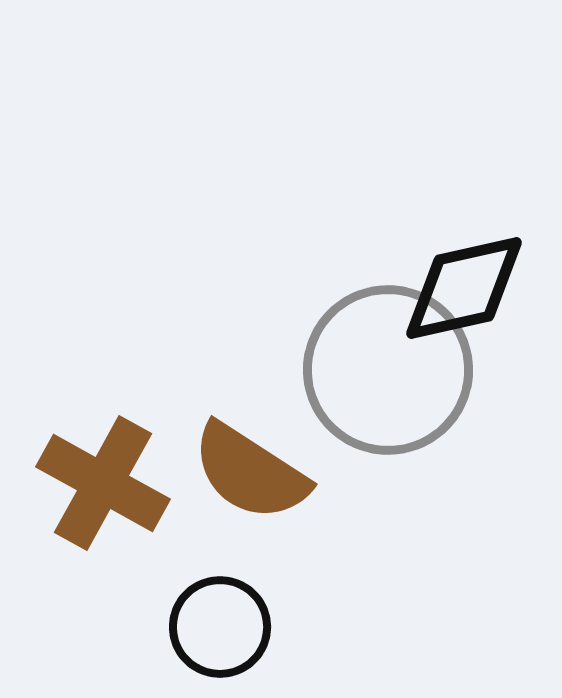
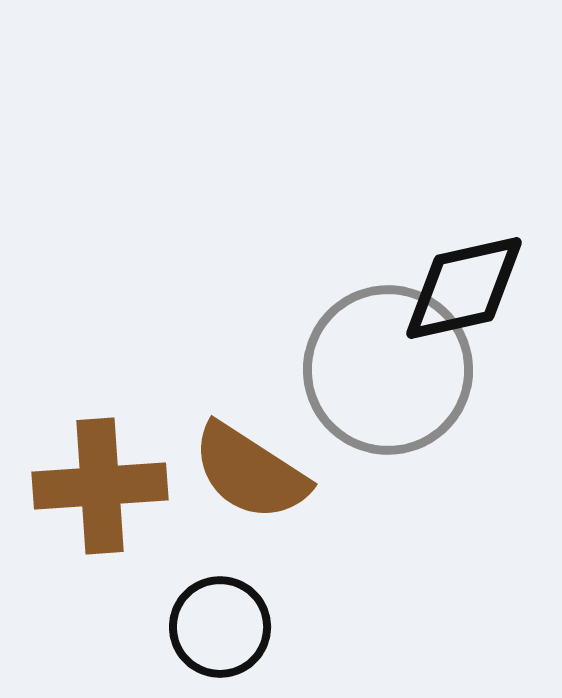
brown cross: moved 3 px left, 3 px down; rotated 33 degrees counterclockwise
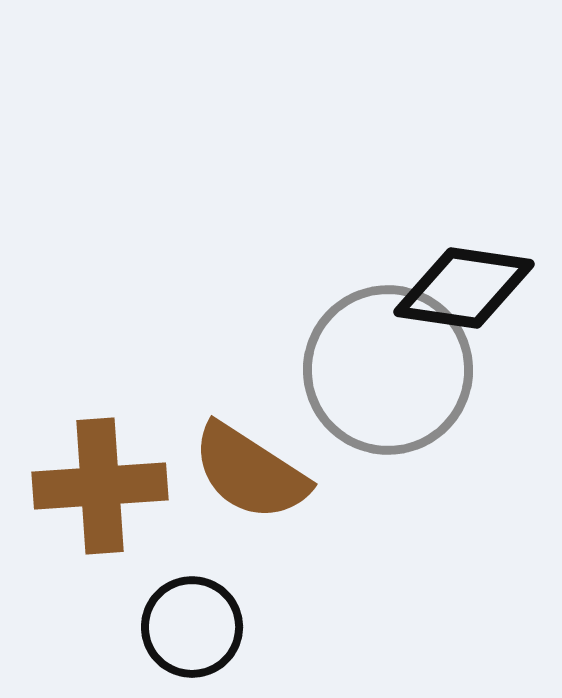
black diamond: rotated 21 degrees clockwise
black circle: moved 28 px left
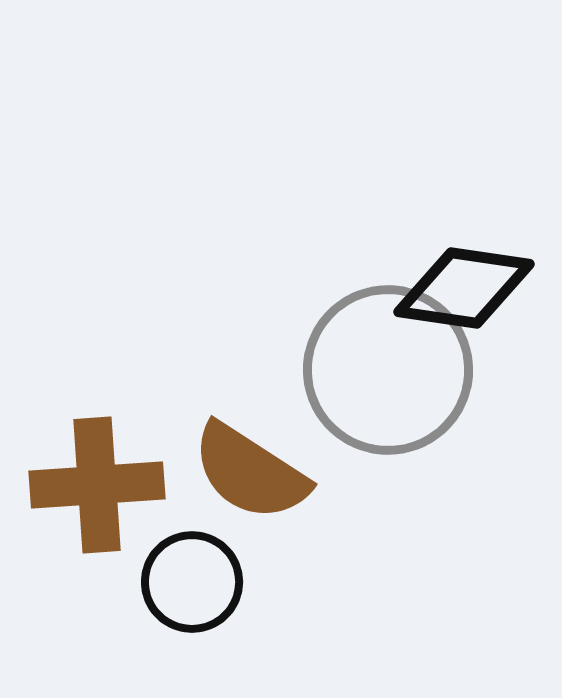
brown cross: moved 3 px left, 1 px up
black circle: moved 45 px up
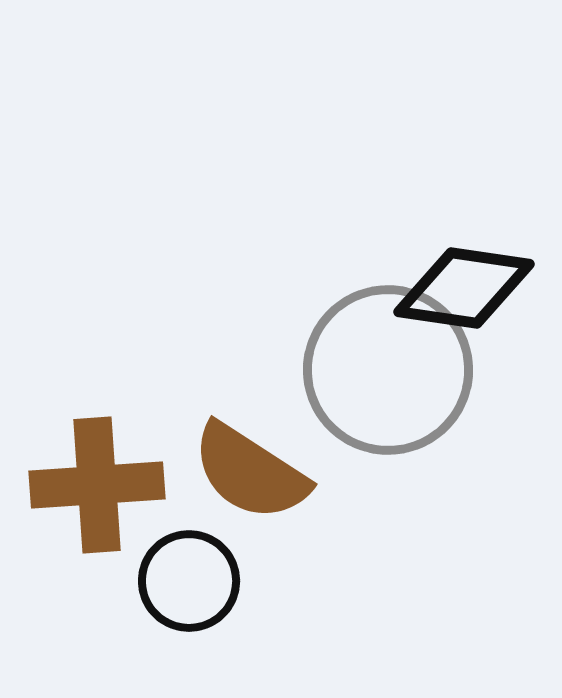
black circle: moved 3 px left, 1 px up
